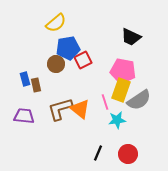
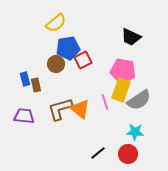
cyan star: moved 18 px right, 12 px down; rotated 12 degrees clockwise
black line: rotated 28 degrees clockwise
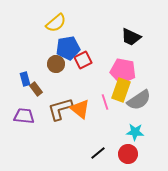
brown rectangle: moved 4 px down; rotated 24 degrees counterclockwise
